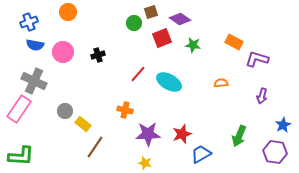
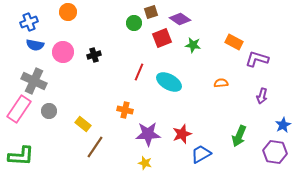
black cross: moved 4 px left
red line: moved 1 px right, 2 px up; rotated 18 degrees counterclockwise
gray circle: moved 16 px left
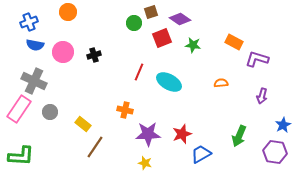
gray circle: moved 1 px right, 1 px down
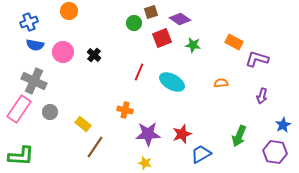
orange circle: moved 1 px right, 1 px up
black cross: rotated 32 degrees counterclockwise
cyan ellipse: moved 3 px right
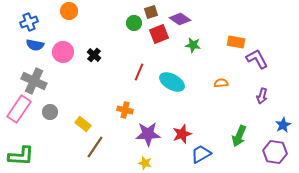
red square: moved 3 px left, 4 px up
orange rectangle: moved 2 px right; rotated 18 degrees counterclockwise
purple L-shape: rotated 45 degrees clockwise
